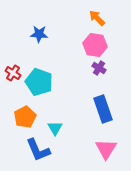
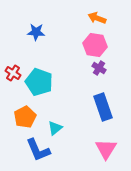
orange arrow: rotated 24 degrees counterclockwise
blue star: moved 3 px left, 2 px up
blue rectangle: moved 2 px up
cyan triangle: rotated 21 degrees clockwise
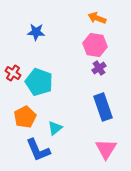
purple cross: rotated 24 degrees clockwise
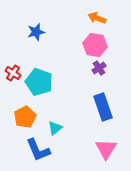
blue star: rotated 18 degrees counterclockwise
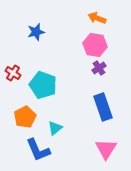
cyan pentagon: moved 4 px right, 3 px down
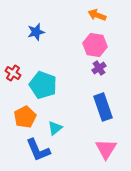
orange arrow: moved 3 px up
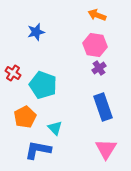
cyan triangle: rotated 35 degrees counterclockwise
blue L-shape: rotated 124 degrees clockwise
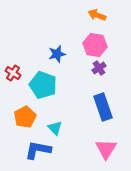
blue star: moved 21 px right, 22 px down
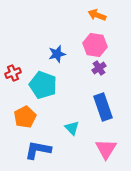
red cross: rotated 35 degrees clockwise
cyan triangle: moved 17 px right
